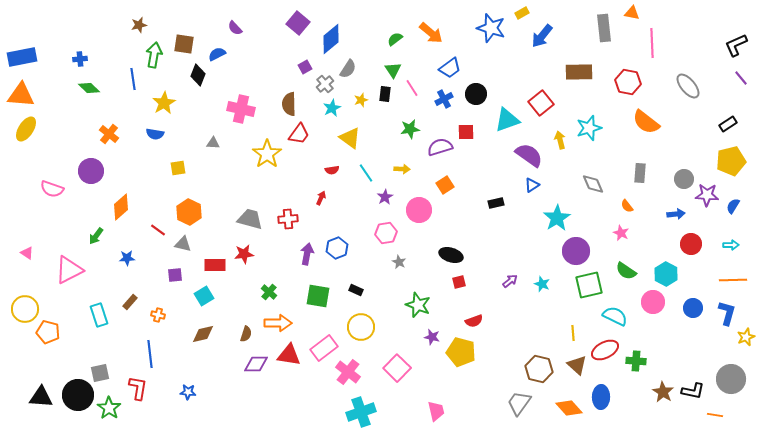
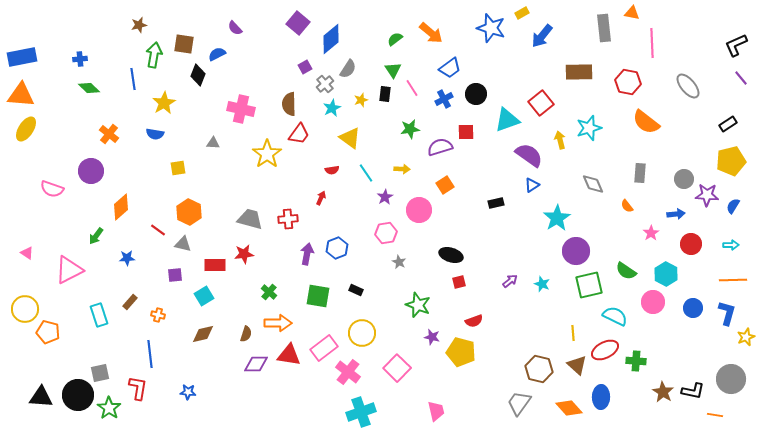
pink star at (621, 233): moved 30 px right; rotated 14 degrees clockwise
yellow circle at (361, 327): moved 1 px right, 6 px down
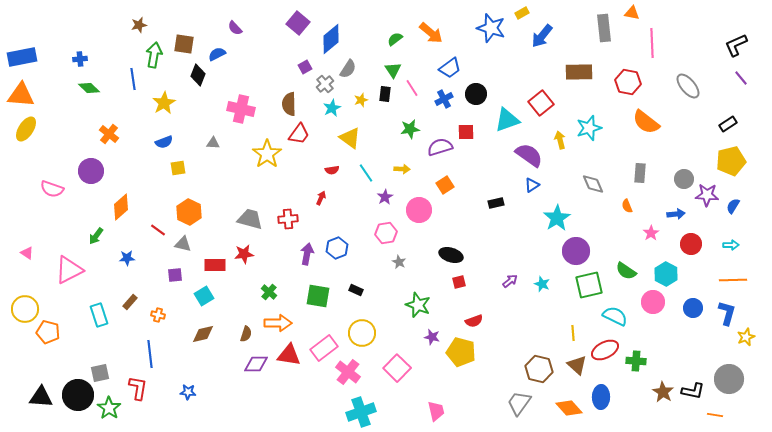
blue semicircle at (155, 134): moved 9 px right, 8 px down; rotated 30 degrees counterclockwise
orange semicircle at (627, 206): rotated 16 degrees clockwise
gray circle at (731, 379): moved 2 px left
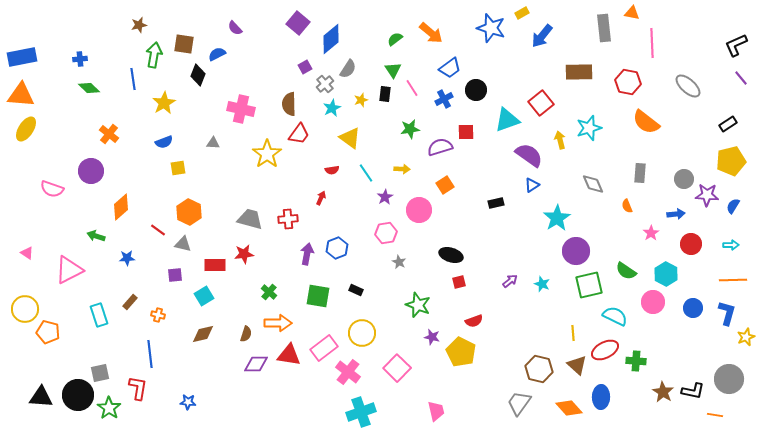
gray ellipse at (688, 86): rotated 8 degrees counterclockwise
black circle at (476, 94): moved 4 px up
green arrow at (96, 236): rotated 72 degrees clockwise
yellow pentagon at (461, 352): rotated 12 degrees clockwise
blue star at (188, 392): moved 10 px down
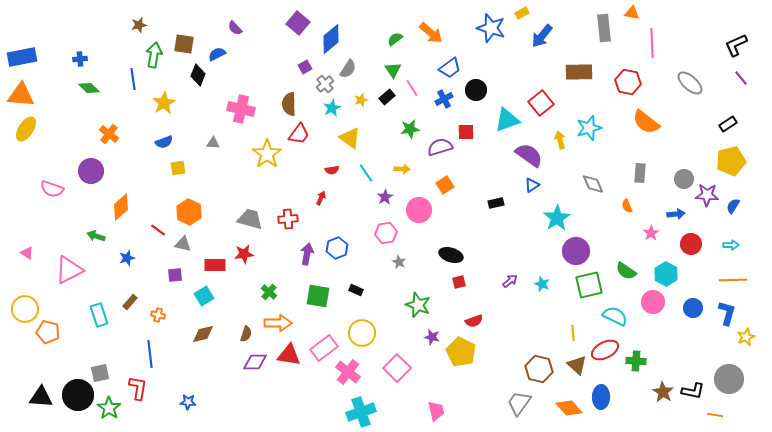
gray ellipse at (688, 86): moved 2 px right, 3 px up
black rectangle at (385, 94): moved 2 px right, 3 px down; rotated 42 degrees clockwise
blue star at (127, 258): rotated 14 degrees counterclockwise
purple diamond at (256, 364): moved 1 px left, 2 px up
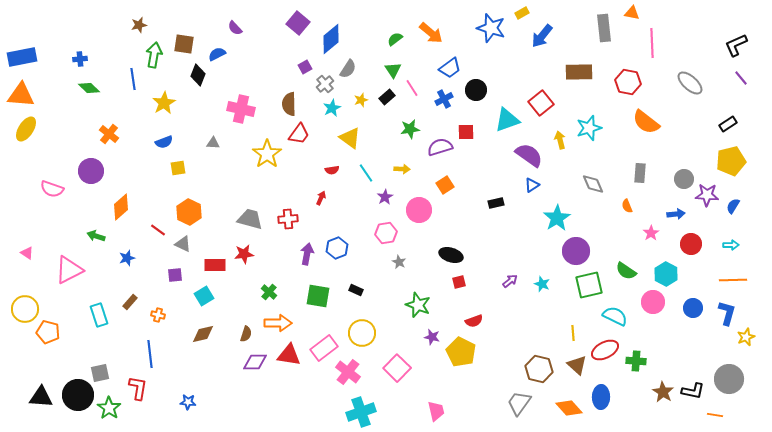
gray triangle at (183, 244): rotated 12 degrees clockwise
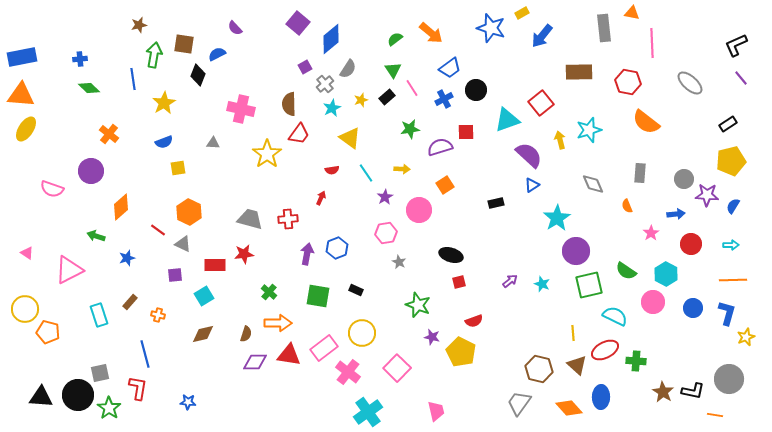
cyan star at (589, 128): moved 2 px down
purple semicircle at (529, 155): rotated 8 degrees clockwise
blue line at (150, 354): moved 5 px left; rotated 8 degrees counterclockwise
cyan cross at (361, 412): moved 7 px right; rotated 16 degrees counterclockwise
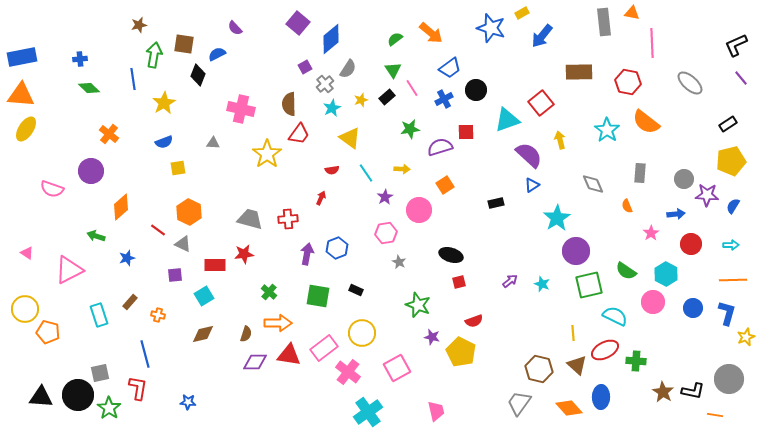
gray rectangle at (604, 28): moved 6 px up
cyan star at (589, 130): moved 18 px right; rotated 20 degrees counterclockwise
pink square at (397, 368): rotated 16 degrees clockwise
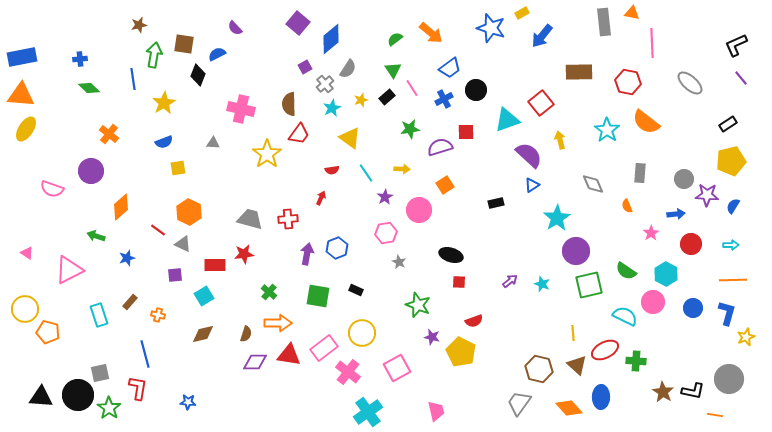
red square at (459, 282): rotated 16 degrees clockwise
cyan semicircle at (615, 316): moved 10 px right
